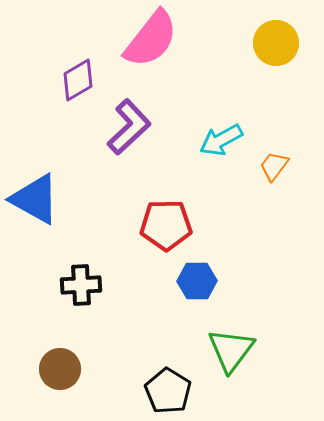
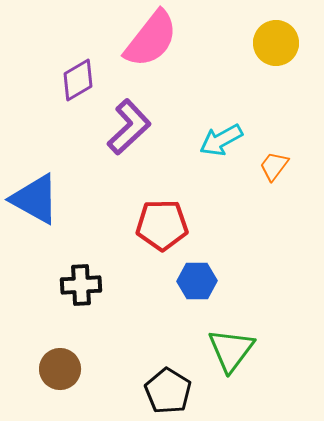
red pentagon: moved 4 px left
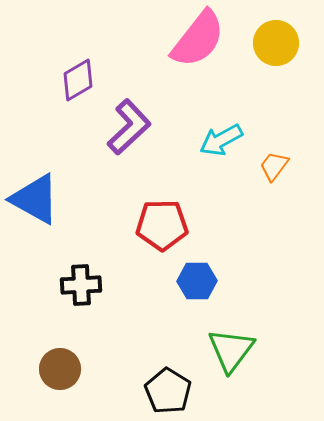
pink semicircle: moved 47 px right
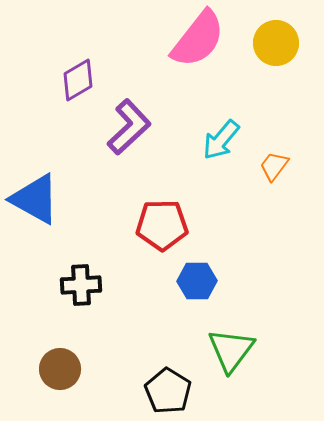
cyan arrow: rotated 21 degrees counterclockwise
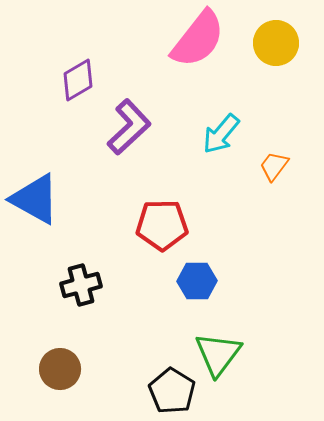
cyan arrow: moved 6 px up
black cross: rotated 12 degrees counterclockwise
green triangle: moved 13 px left, 4 px down
black pentagon: moved 4 px right
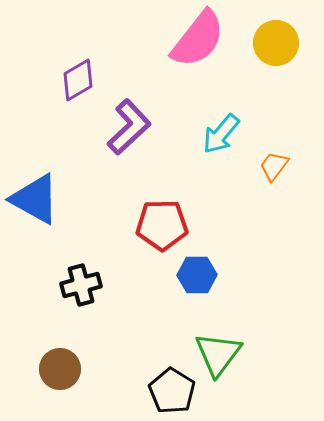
blue hexagon: moved 6 px up
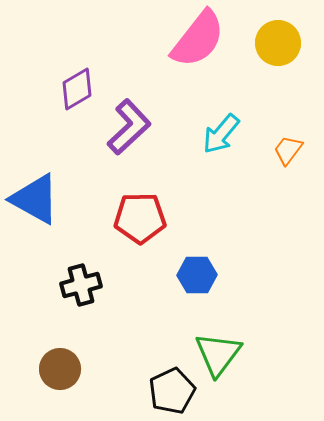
yellow circle: moved 2 px right
purple diamond: moved 1 px left, 9 px down
orange trapezoid: moved 14 px right, 16 px up
red pentagon: moved 22 px left, 7 px up
black pentagon: rotated 15 degrees clockwise
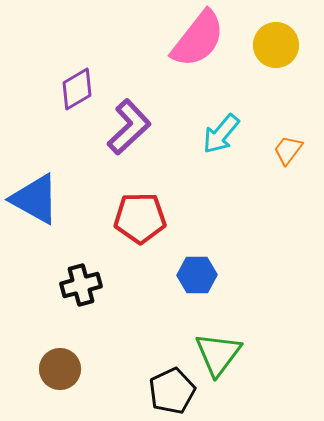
yellow circle: moved 2 px left, 2 px down
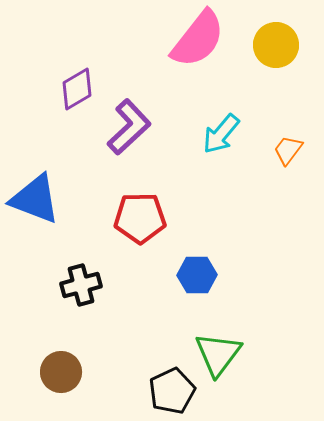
blue triangle: rotated 8 degrees counterclockwise
brown circle: moved 1 px right, 3 px down
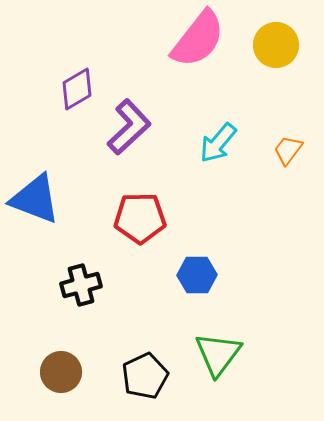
cyan arrow: moved 3 px left, 9 px down
black pentagon: moved 27 px left, 15 px up
